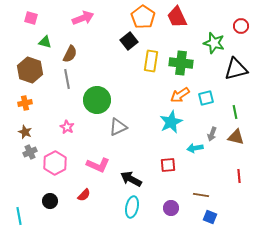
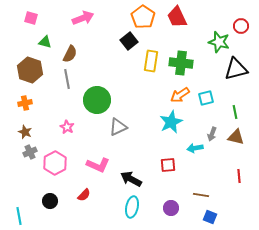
green star: moved 5 px right, 1 px up
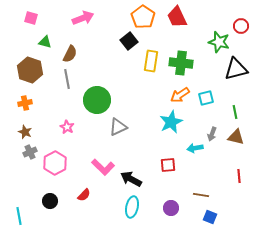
pink L-shape: moved 5 px right, 2 px down; rotated 20 degrees clockwise
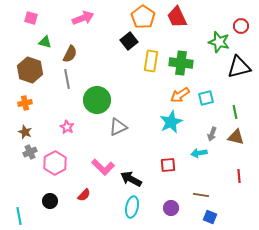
black triangle: moved 3 px right, 2 px up
cyan arrow: moved 4 px right, 5 px down
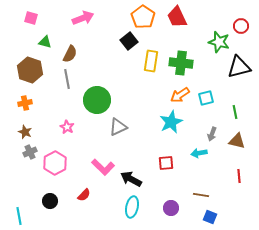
brown triangle: moved 1 px right, 4 px down
red square: moved 2 px left, 2 px up
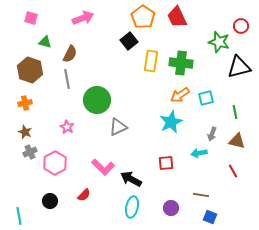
red line: moved 6 px left, 5 px up; rotated 24 degrees counterclockwise
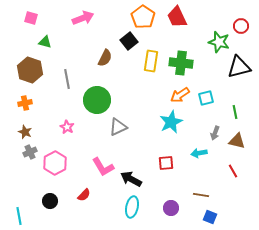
brown semicircle: moved 35 px right, 4 px down
gray arrow: moved 3 px right, 1 px up
pink L-shape: rotated 15 degrees clockwise
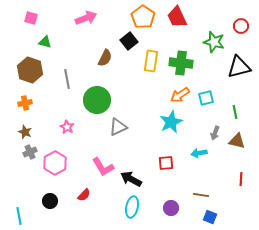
pink arrow: moved 3 px right
green star: moved 5 px left
red line: moved 8 px right, 8 px down; rotated 32 degrees clockwise
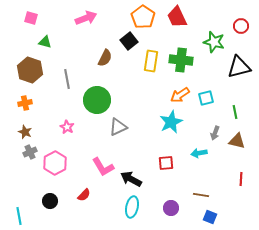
green cross: moved 3 px up
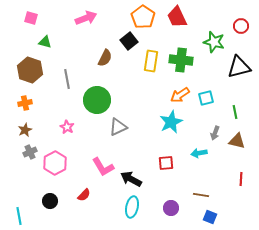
brown star: moved 2 px up; rotated 24 degrees clockwise
